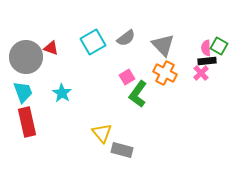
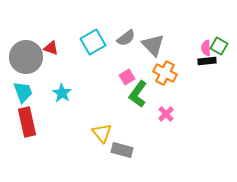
gray triangle: moved 10 px left
pink cross: moved 35 px left, 41 px down
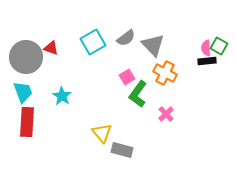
cyan star: moved 3 px down
red rectangle: rotated 16 degrees clockwise
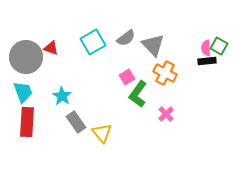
gray rectangle: moved 46 px left, 28 px up; rotated 40 degrees clockwise
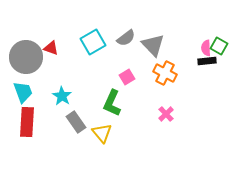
green L-shape: moved 26 px left, 9 px down; rotated 12 degrees counterclockwise
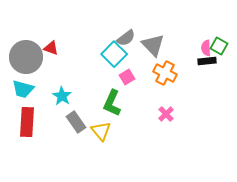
cyan square: moved 21 px right, 12 px down; rotated 15 degrees counterclockwise
cyan trapezoid: moved 3 px up; rotated 125 degrees clockwise
yellow triangle: moved 1 px left, 2 px up
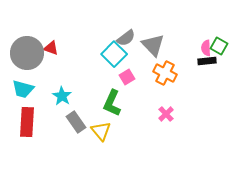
gray circle: moved 1 px right, 4 px up
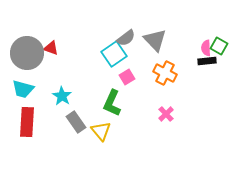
gray triangle: moved 2 px right, 5 px up
cyan square: rotated 10 degrees clockwise
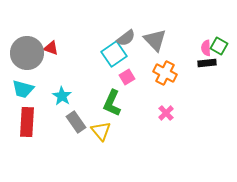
black rectangle: moved 2 px down
pink cross: moved 1 px up
